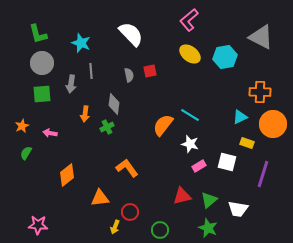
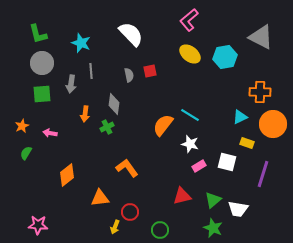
green triangle: moved 4 px right
green star: moved 5 px right
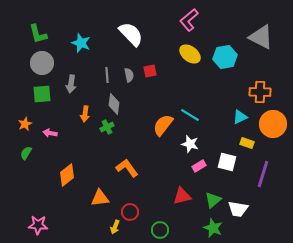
gray line: moved 16 px right, 4 px down
orange star: moved 3 px right, 2 px up
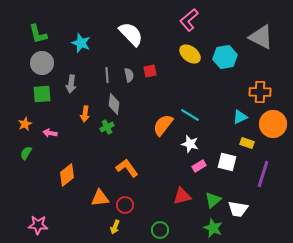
red circle: moved 5 px left, 7 px up
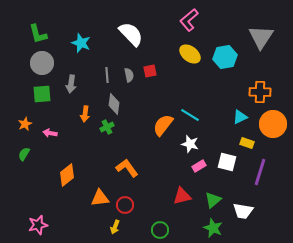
gray triangle: rotated 36 degrees clockwise
green semicircle: moved 2 px left, 1 px down
purple line: moved 3 px left, 2 px up
white trapezoid: moved 5 px right, 2 px down
pink star: rotated 18 degrees counterclockwise
